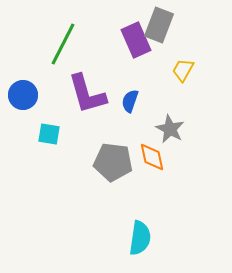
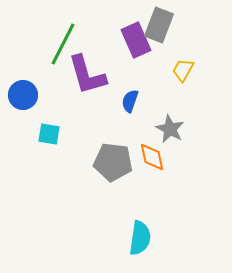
purple L-shape: moved 19 px up
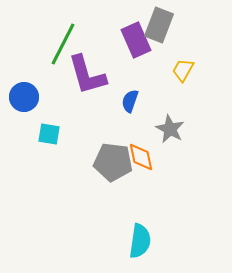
blue circle: moved 1 px right, 2 px down
orange diamond: moved 11 px left
cyan semicircle: moved 3 px down
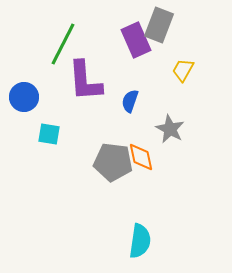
purple L-shape: moved 2 px left, 6 px down; rotated 12 degrees clockwise
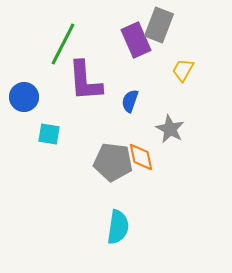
cyan semicircle: moved 22 px left, 14 px up
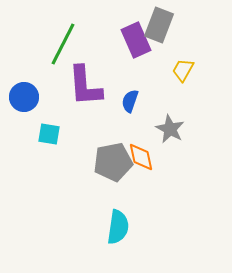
purple L-shape: moved 5 px down
gray pentagon: rotated 18 degrees counterclockwise
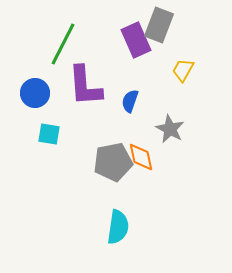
blue circle: moved 11 px right, 4 px up
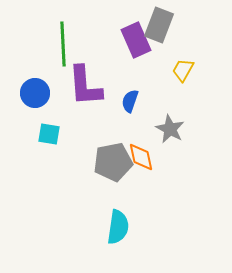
green line: rotated 30 degrees counterclockwise
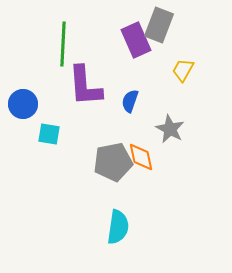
green line: rotated 6 degrees clockwise
blue circle: moved 12 px left, 11 px down
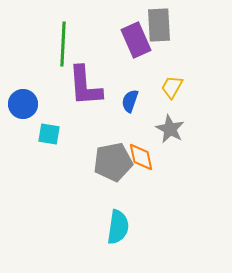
gray rectangle: rotated 24 degrees counterclockwise
yellow trapezoid: moved 11 px left, 17 px down
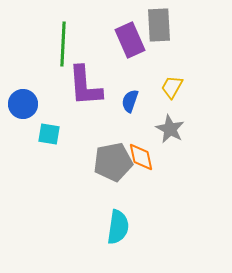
purple rectangle: moved 6 px left
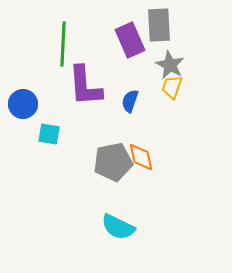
yellow trapezoid: rotated 10 degrees counterclockwise
gray star: moved 64 px up
cyan semicircle: rotated 108 degrees clockwise
